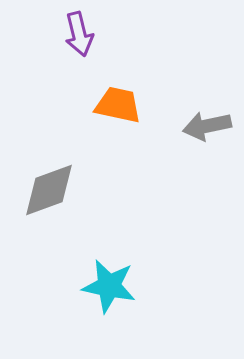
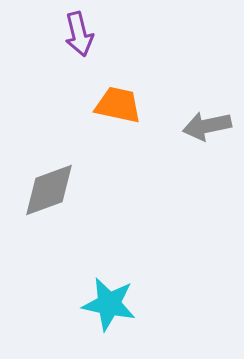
cyan star: moved 18 px down
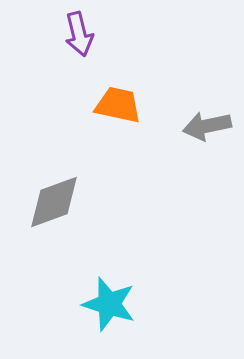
gray diamond: moved 5 px right, 12 px down
cyan star: rotated 6 degrees clockwise
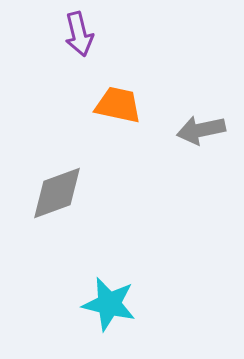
gray arrow: moved 6 px left, 4 px down
gray diamond: moved 3 px right, 9 px up
cyan star: rotated 4 degrees counterclockwise
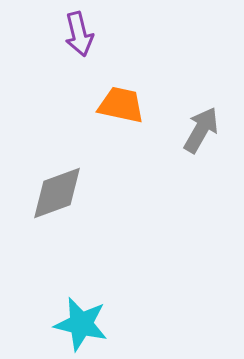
orange trapezoid: moved 3 px right
gray arrow: rotated 132 degrees clockwise
cyan star: moved 28 px left, 20 px down
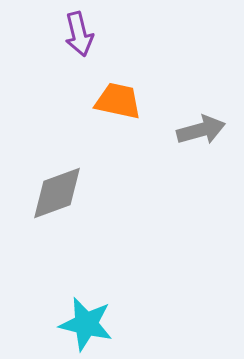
orange trapezoid: moved 3 px left, 4 px up
gray arrow: rotated 45 degrees clockwise
cyan star: moved 5 px right
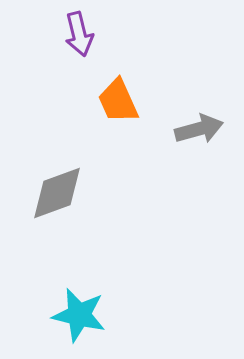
orange trapezoid: rotated 126 degrees counterclockwise
gray arrow: moved 2 px left, 1 px up
cyan star: moved 7 px left, 9 px up
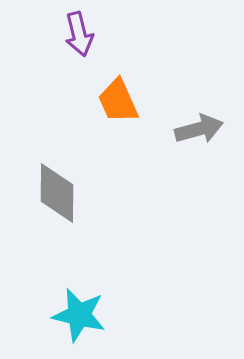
gray diamond: rotated 70 degrees counterclockwise
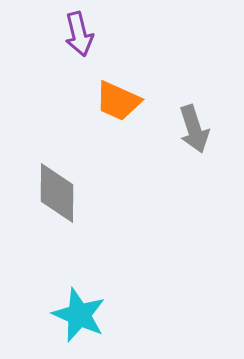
orange trapezoid: rotated 42 degrees counterclockwise
gray arrow: moved 5 px left; rotated 87 degrees clockwise
cyan star: rotated 10 degrees clockwise
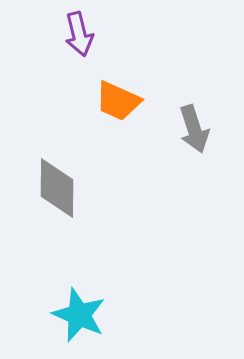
gray diamond: moved 5 px up
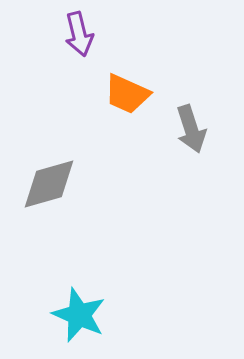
orange trapezoid: moved 9 px right, 7 px up
gray arrow: moved 3 px left
gray diamond: moved 8 px left, 4 px up; rotated 74 degrees clockwise
